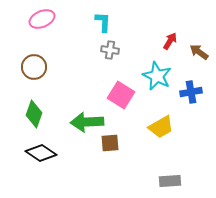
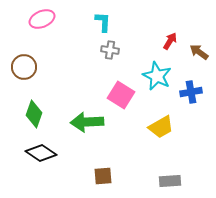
brown circle: moved 10 px left
brown square: moved 7 px left, 33 px down
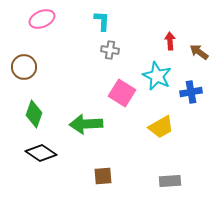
cyan L-shape: moved 1 px left, 1 px up
red arrow: rotated 36 degrees counterclockwise
pink square: moved 1 px right, 2 px up
green arrow: moved 1 px left, 2 px down
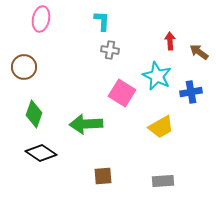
pink ellipse: moved 1 px left; rotated 55 degrees counterclockwise
gray rectangle: moved 7 px left
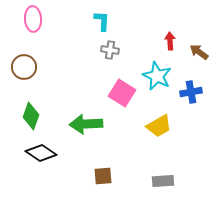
pink ellipse: moved 8 px left; rotated 15 degrees counterclockwise
green diamond: moved 3 px left, 2 px down
yellow trapezoid: moved 2 px left, 1 px up
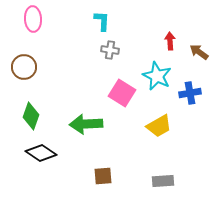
blue cross: moved 1 px left, 1 px down
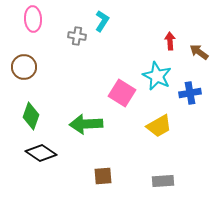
cyan L-shape: rotated 30 degrees clockwise
gray cross: moved 33 px left, 14 px up
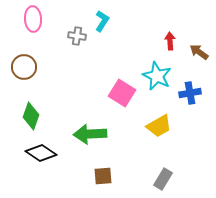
green arrow: moved 4 px right, 10 px down
gray rectangle: moved 2 px up; rotated 55 degrees counterclockwise
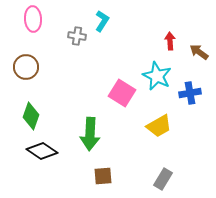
brown circle: moved 2 px right
green arrow: rotated 84 degrees counterclockwise
black diamond: moved 1 px right, 2 px up
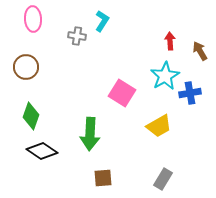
brown arrow: moved 1 px right, 1 px up; rotated 24 degrees clockwise
cyan star: moved 8 px right; rotated 16 degrees clockwise
brown square: moved 2 px down
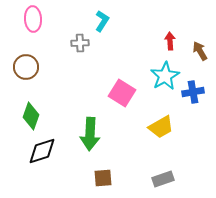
gray cross: moved 3 px right, 7 px down; rotated 12 degrees counterclockwise
blue cross: moved 3 px right, 1 px up
yellow trapezoid: moved 2 px right, 1 px down
black diamond: rotated 52 degrees counterclockwise
gray rectangle: rotated 40 degrees clockwise
